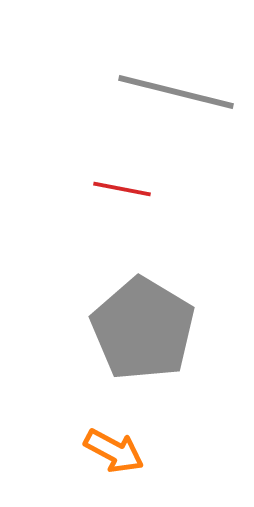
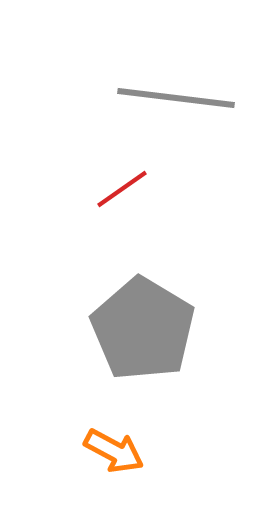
gray line: moved 6 px down; rotated 7 degrees counterclockwise
red line: rotated 46 degrees counterclockwise
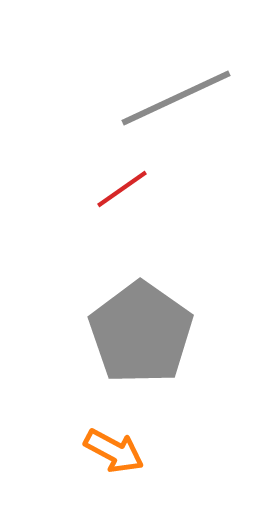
gray line: rotated 32 degrees counterclockwise
gray pentagon: moved 2 px left, 4 px down; rotated 4 degrees clockwise
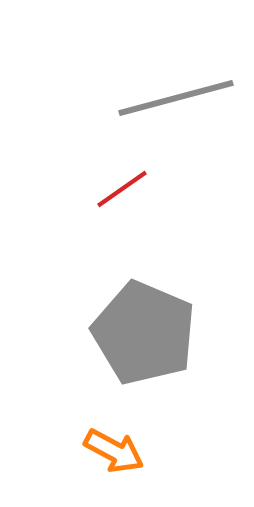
gray line: rotated 10 degrees clockwise
gray pentagon: moved 3 px right; rotated 12 degrees counterclockwise
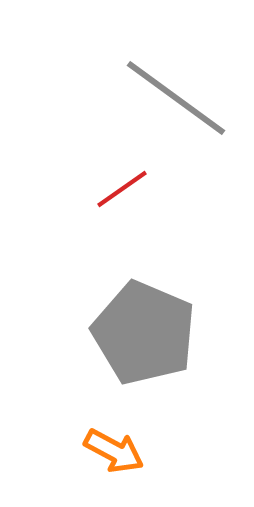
gray line: rotated 51 degrees clockwise
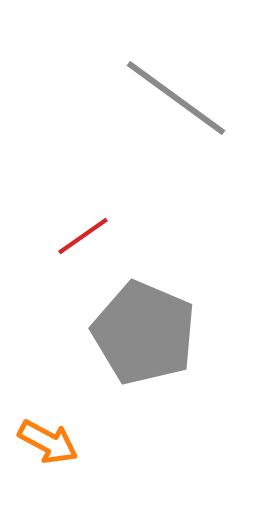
red line: moved 39 px left, 47 px down
orange arrow: moved 66 px left, 9 px up
